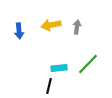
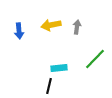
green line: moved 7 px right, 5 px up
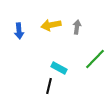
cyan rectangle: rotated 35 degrees clockwise
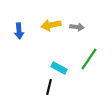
gray arrow: rotated 88 degrees clockwise
green line: moved 6 px left; rotated 10 degrees counterclockwise
black line: moved 1 px down
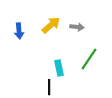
yellow arrow: rotated 150 degrees clockwise
cyan rectangle: rotated 49 degrees clockwise
black line: rotated 14 degrees counterclockwise
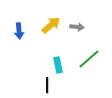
green line: rotated 15 degrees clockwise
cyan rectangle: moved 1 px left, 3 px up
black line: moved 2 px left, 2 px up
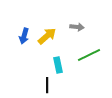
yellow arrow: moved 4 px left, 11 px down
blue arrow: moved 5 px right, 5 px down; rotated 21 degrees clockwise
green line: moved 4 px up; rotated 15 degrees clockwise
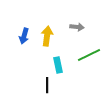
yellow arrow: rotated 42 degrees counterclockwise
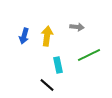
black line: rotated 49 degrees counterclockwise
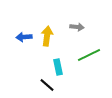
blue arrow: moved 1 px down; rotated 70 degrees clockwise
cyan rectangle: moved 2 px down
